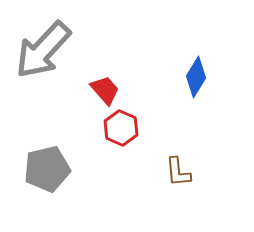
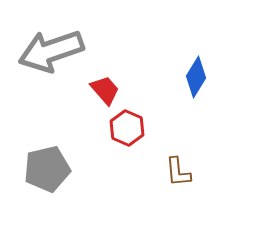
gray arrow: moved 8 px right, 1 px down; rotated 28 degrees clockwise
red hexagon: moved 6 px right
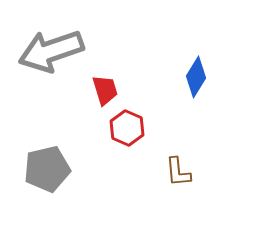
red trapezoid: rotated 24 degrees clockwise
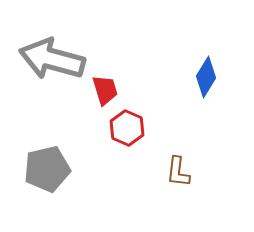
gray arrow: moved 1 px right, 8 px down; rotated 34 degrees clockwise
blue diamond: moved 10 px right
brown L-shape: rotated 12 degrees clockwise
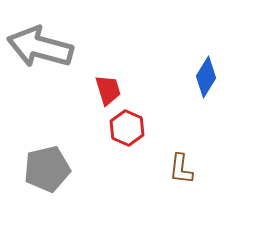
gray arrow: moved 12 px left, 12 px up
red trapezoid: moved 3 px right
brown L-shape: moved 3 px right, 3 px up
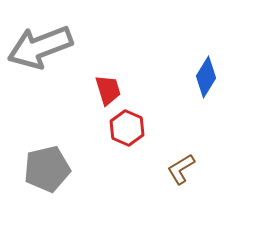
gray arrow: rotated 36 degrees counterclockwise
brown L-shape: rotated 52 degrees clockwise
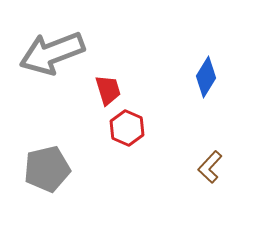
gray arrow: moved 12 px right, 6 px down
brown L-shape: moved 29 px right, 2 px up; rotated 16 degrees counterclockwise
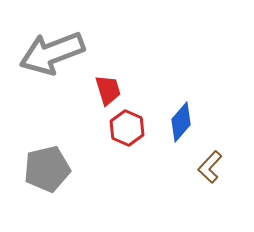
blue diamond: moved 25 px left, 45 px down; rotated 9 degrees clockwise
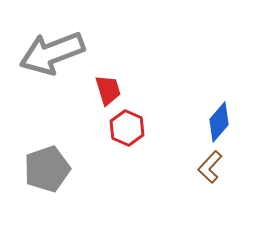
blue diamond: moved 38 px right
gray pentagon: rotated 6 degrees counterclockwise
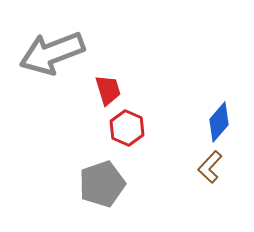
gray pentagon: moved 55 px right, 15 px down
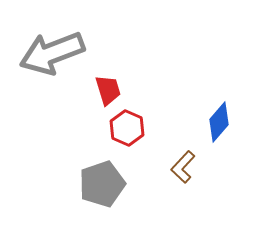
brown L-shape: moved 27 px left
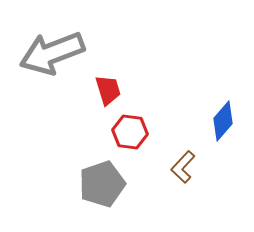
blue diamond: moved 4 px right, 1 px up
red hexagon: moved 3 px right, 4 px down; rotated 16 degrees counterclockwise
